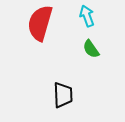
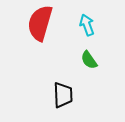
cyan arrow: moved 9 px down
green semicircle: moved 2 px left, 11 px down
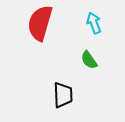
cyan arrow: moved 7 px right, 2 px up
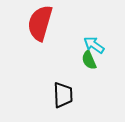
cyan arrow: moved 22 px down; rotated 35 degrees counterclockwise
green semicircle: rotated 12 degrees clockwise
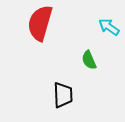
cyan arrow: moved 15 px right, 18 px up
